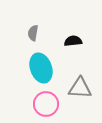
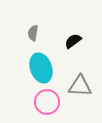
black semicircle: rotated 30 degrees counterclockwise
gray triangle: moved 2 px up
pink circle: moved 1 px right, 2 px up
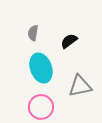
black semicircle: moved 4 px left
gray triangle: rotated 15 degrees counterclockwise
pink circle: moved 6 px left, 5 px down
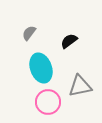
gray semicircle: moved 4 px left; rotated 28 degrees clockwise
pink circle: moved 7 px right, 5 px up
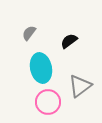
cyan ellipse: rotated 8 degrees clockwise
gray triangle: rotated 25 degrees counterclockwise
